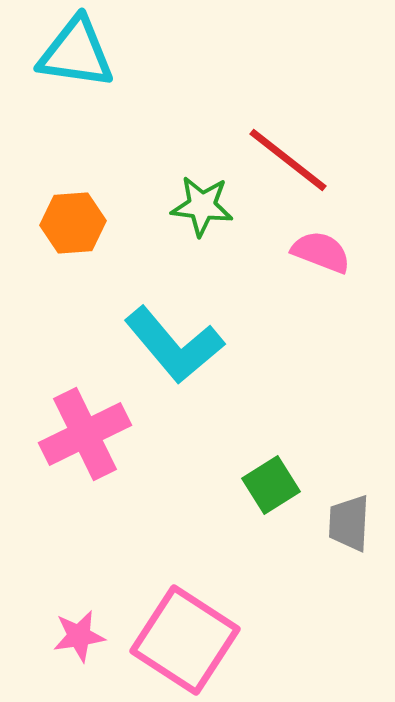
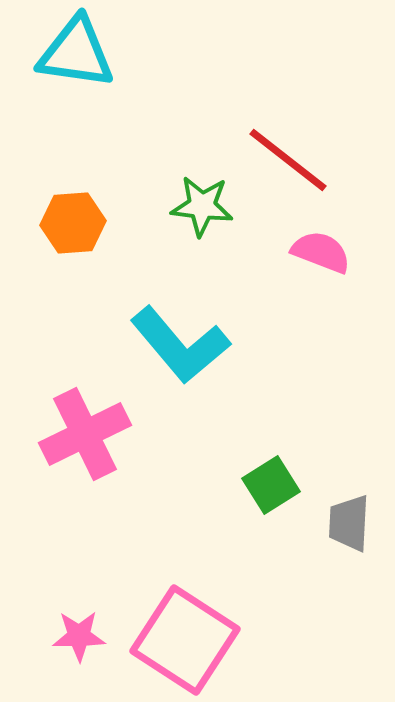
cyan L-shape: moved 6 px right
pink star: rotated 8 degrees clockwise
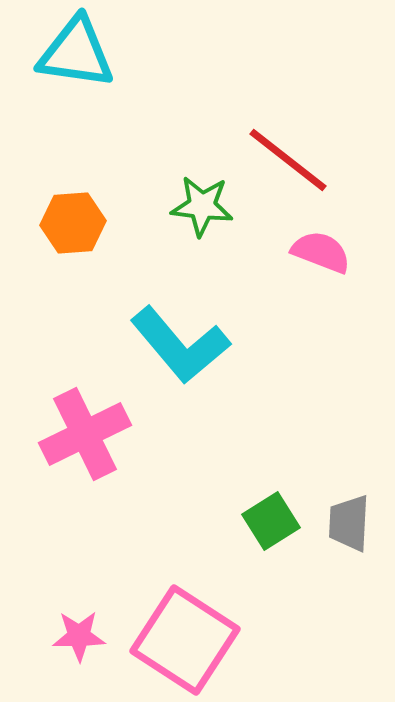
green square: moved 36 px down
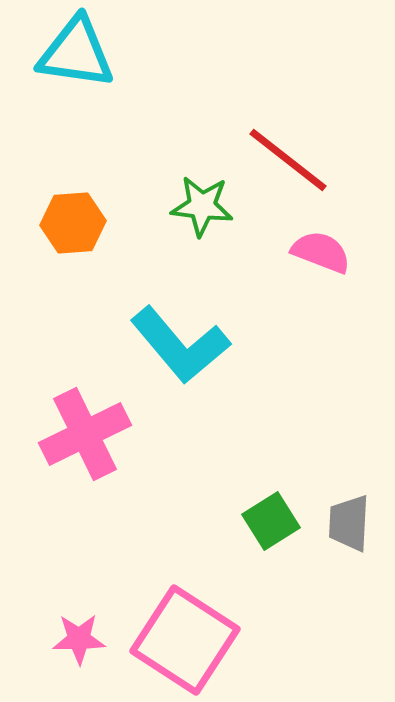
pink star: moved 3 px down
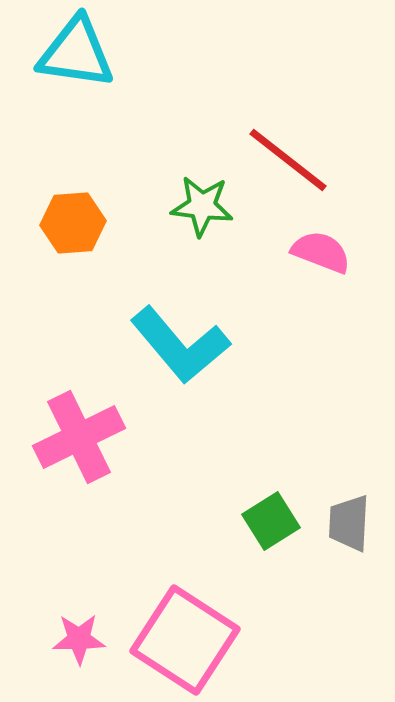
pink cross: moved 6 px left, 3 px down
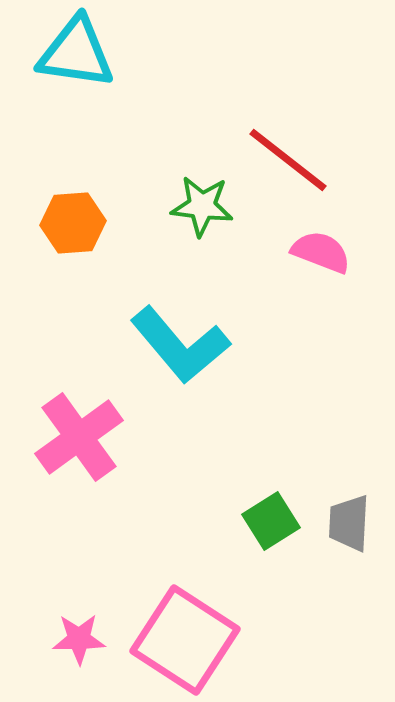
pink cross: rotated 10 degrees counterclockwise
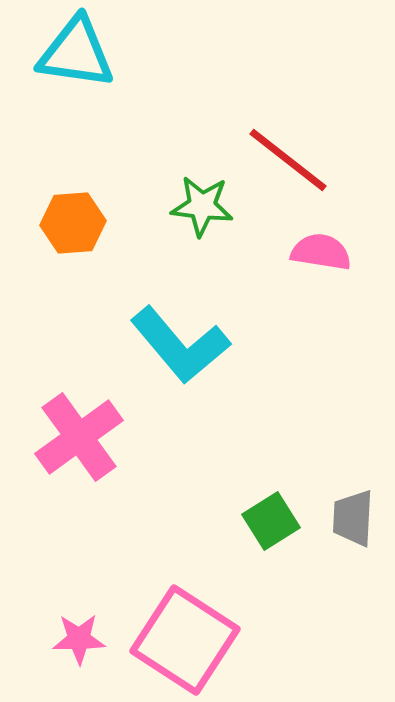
pink semicircle: rotated 12 degrees counterclockwise
gray trapezoid: moved 4 px right, 5 px up
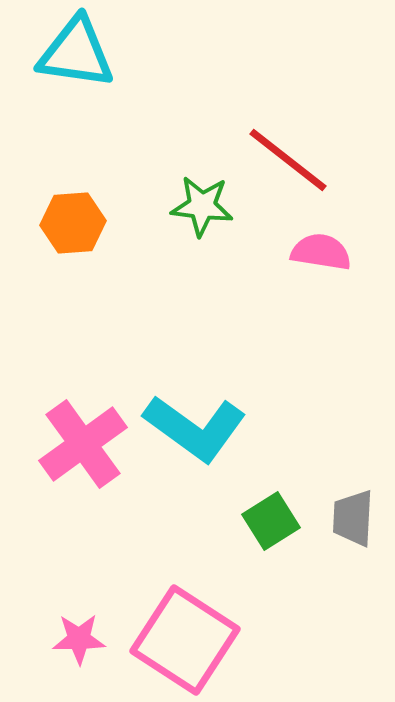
cyan L-shape: moved 15 px right, 83 px down; rotated 14 degrees counterclockwise
pink cross: moved 4 px right, 7 px down
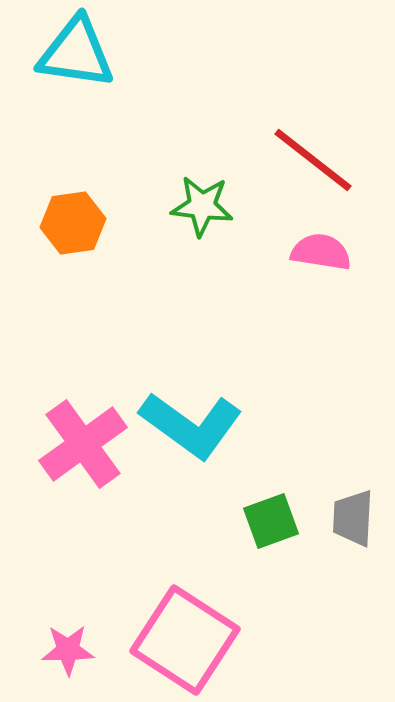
red line: moved 25 px right
orange hexagon: rotated 4 degrees counterclockwise
cyan L-shape: moved 4 px left, 3 px up
green square: rotated 12 degrees clockwise
pink star: moved 11 px left, 11 px down
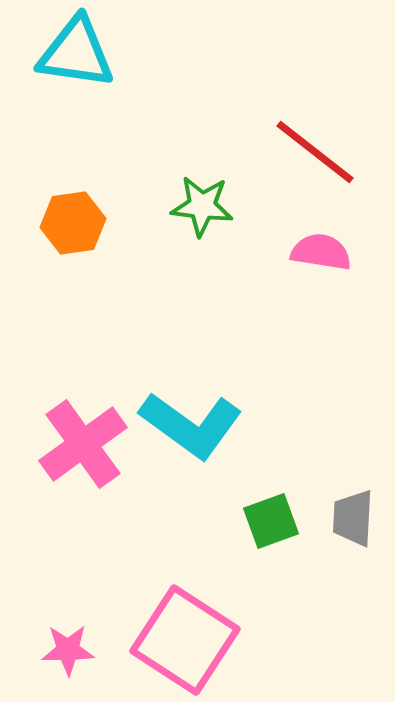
red line: moved 2 px right, 8 px up
